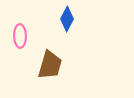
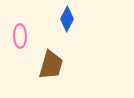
brown trapezoid: moved 1 px right
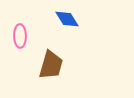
blue diamond: rotated 60 degrees counterclockwise
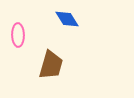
pink ellipse: moved 2 px left, 1 px up
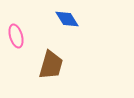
pink ellipse: moved 2 px left, 1 px down; rotated 15 degrees counterclockwise
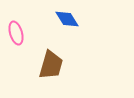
pink ellipse: moved 3 px up
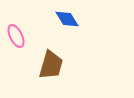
pink ellipse: moved 3 px down; rotated 10 degrees counterclockwise
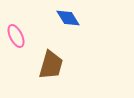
blue diamond: moved 1 px right, 1 px up
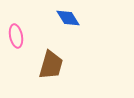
pink ellipse: rotated 15 degrees clockwise
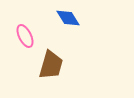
pink ellipse: moved 9 px right; rotated 15 degrees counterclockwise
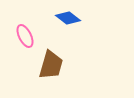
blue diamond: rotated 20 degrees counterclockwise
